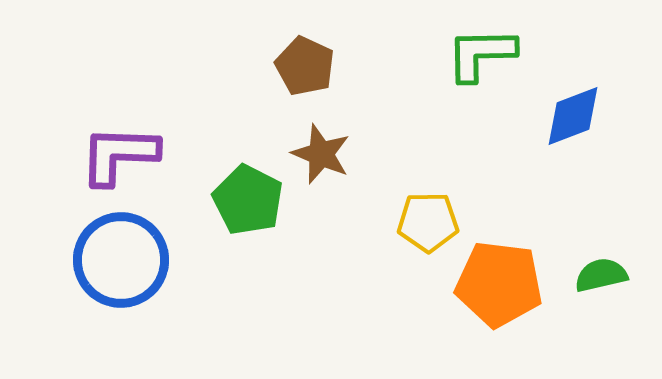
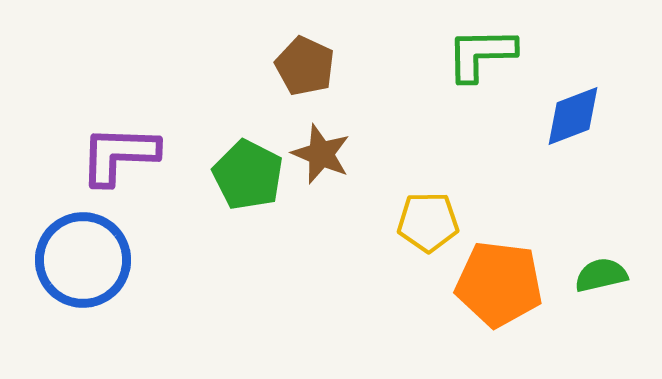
green pentagon: moved 25 px up
blue circle: moved 38 px left
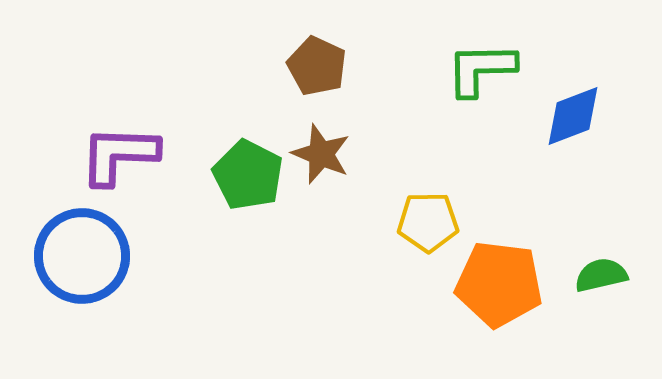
green L-shape: moved 15 px down
brown pentagon: moved 12 px right
blue circle: moved 1 px left, 4 px up
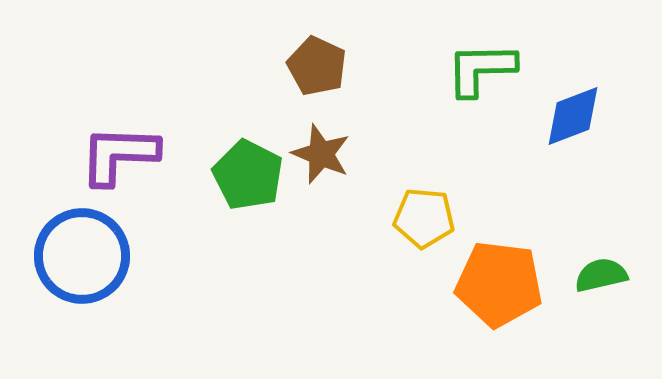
yellow pentagon: moved 4 px left, 4 px up; rotated 6 degrees clockwise
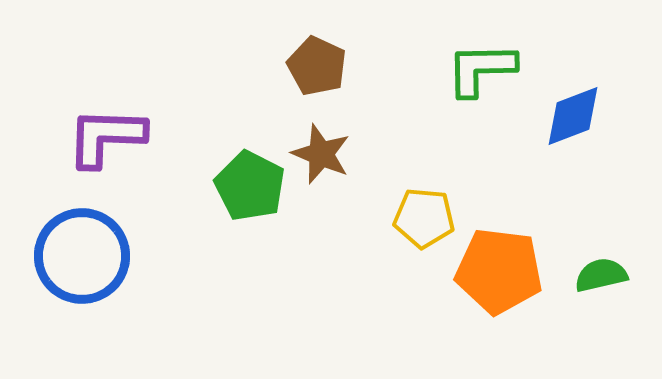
purple L-shape: moved 13 px left, 18 px up
green pentagon: moved 2 px right, 11 px down
orange pentagon: moved 13 px up
